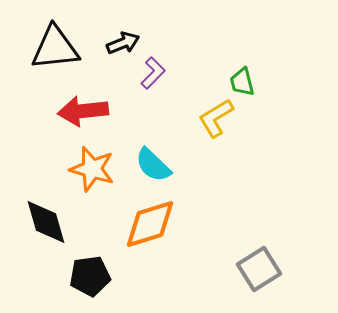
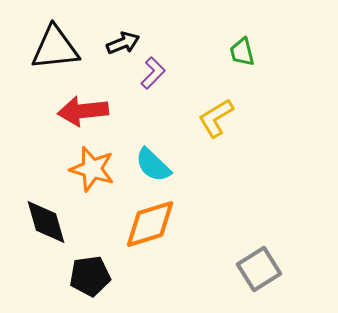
green trapezoid: moved 30 px up
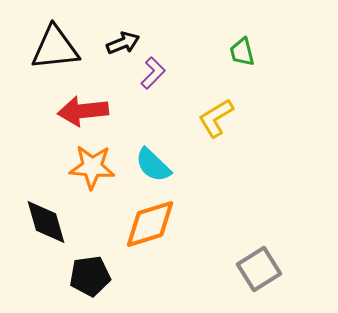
orange star: moved 2 px up; rotated 12 degrees counterclockwise
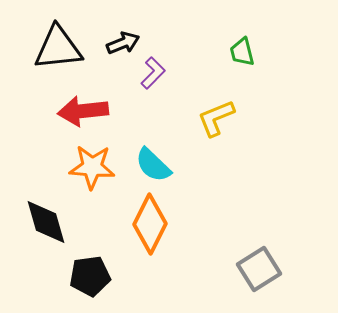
black triangle: moved 3 px right
yellow L-shape: rotated 9 degrees clockwise
orange diamond: rotated 46 degrees counterclockwise
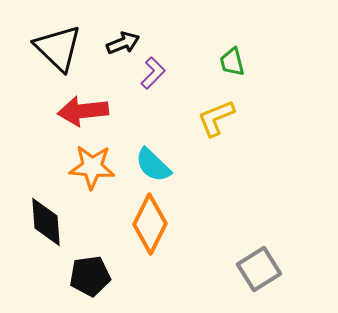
black triangle: rotated 50 degrees clockwise
green trapezoid: moved 10 px left, 10 px down
black diamond: rotated 12 degrees clockwise
